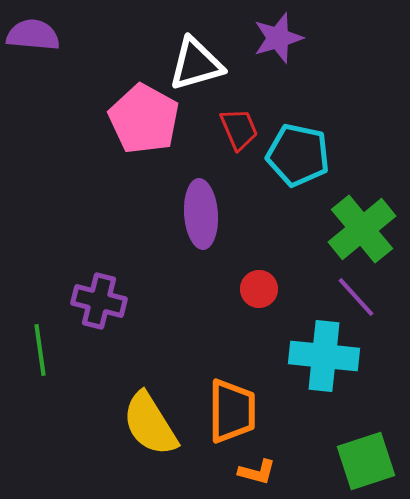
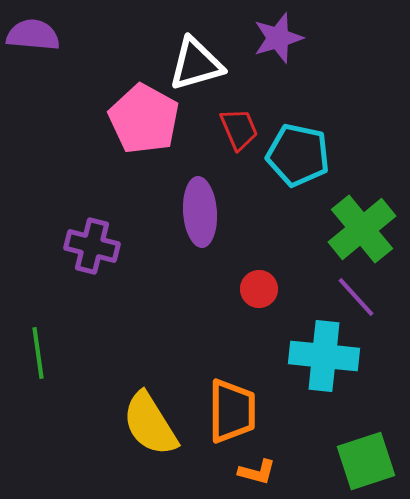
purple ellipse: moved 1 px left, 2 px up
purple cross: moved 7 px left, 55 px up
green line: moved 2 px left, 3 px down
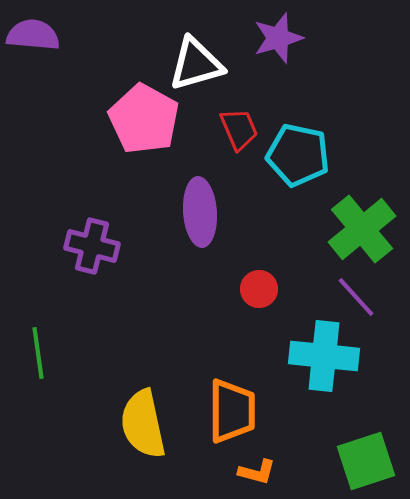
yellow semicircle: moved 7 px left; rotated 20 degrees clockwise
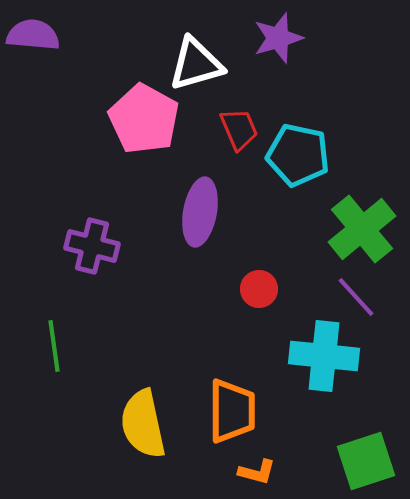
purple ellipse: rotated 14 degrees clockwise
green line: moved 16 px right, 7 px up
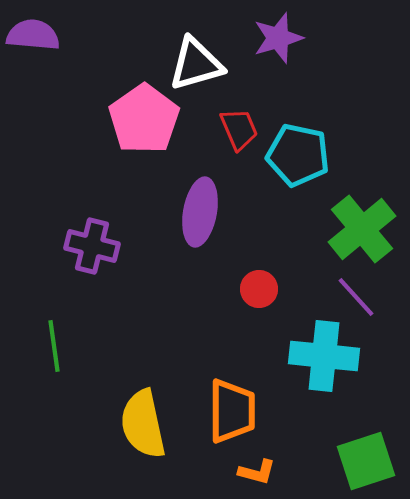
pink pentagon: rotated 8 degrees clockwise
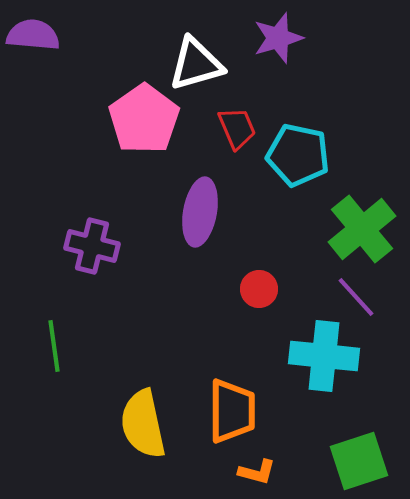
red trapezoid: moved 2 px left, 1 px up
green square: moved 7 px left
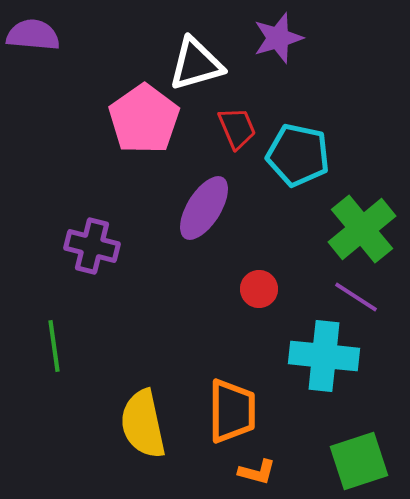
purple ellipse: moved 4 px right, 4 px up; rotated 22 degrees clockwise
purple line: rotated 15 degrees counterclockwise
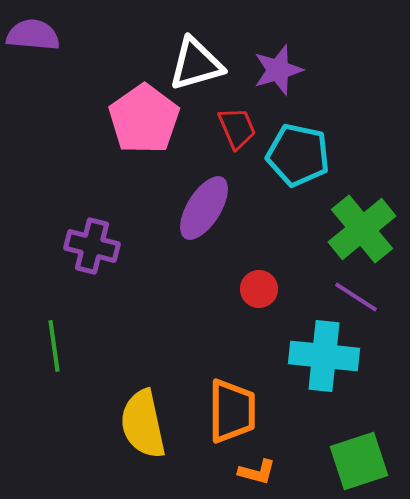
purple star: moved 32 px down
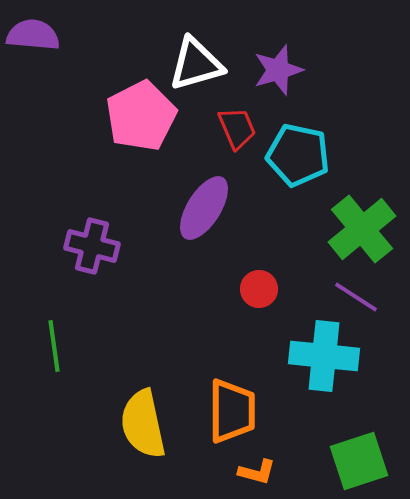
pink pentagon: moved 3 px left, 3 px up; rotated 8 degrees clockwise
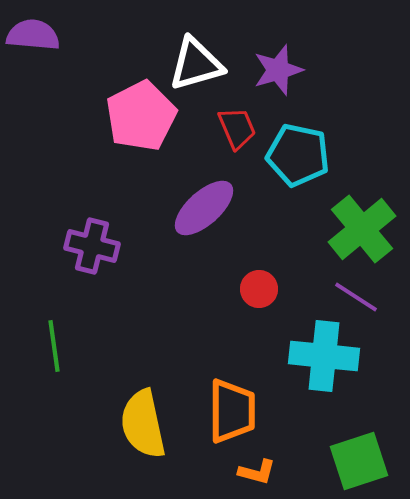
purple ellipse: rotated 16 degrees clockwise
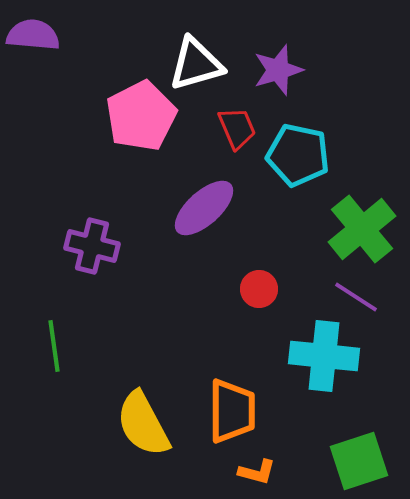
yellow semicircle: rotated 16 degrees counterclockwise
